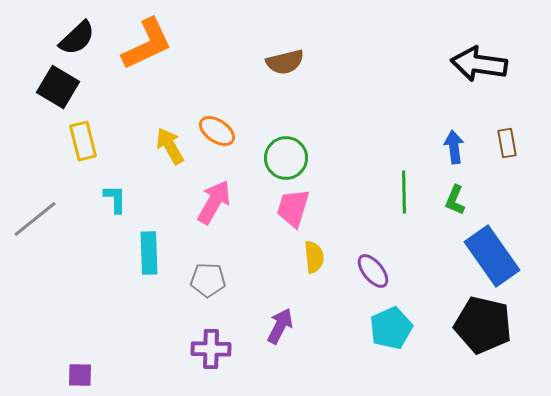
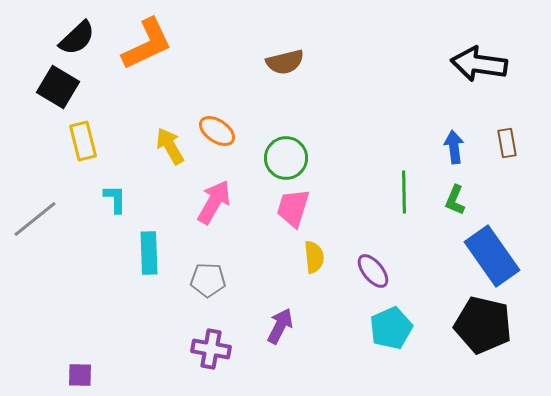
purple cross: rotated 9 degrees clockwise
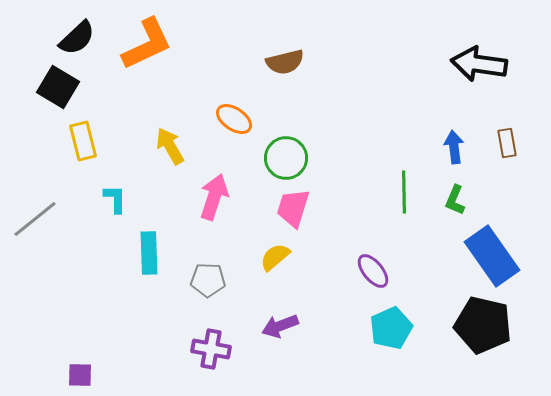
orange ellipse: moved 17 px right, 12 px up
pink arrow: moved 5 px up; rotated 12 degrees counterclockwise
yellow semicircle: moved 39 px left; rotated 124 degrees counterclockwise
purple arrow: rotated 138 degrees counterclockwise
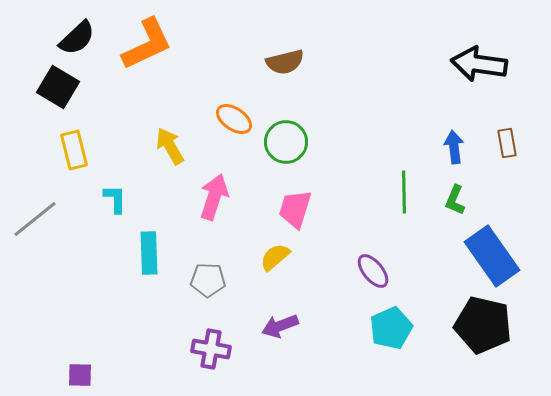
yellow rectangle: moved 9 px left, 9 px down
green circle: moved 16 px up
pink trapezoid: moved 2 px right, 1 px down
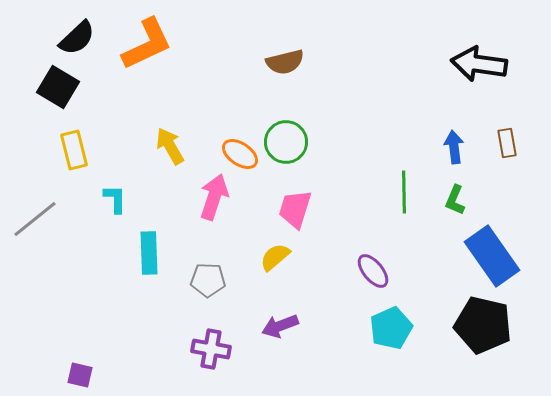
orange ellipse: moved 6 px right, 35 px down
purple square: rotated 12 degrees clockwise
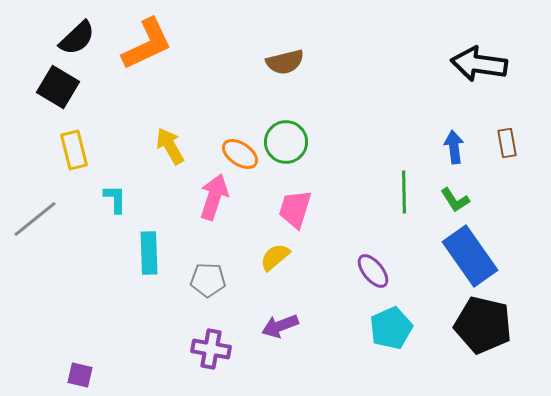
green L-shape: rotated 56 degrees counterclockwise
blue rectangle: moved 22 px left
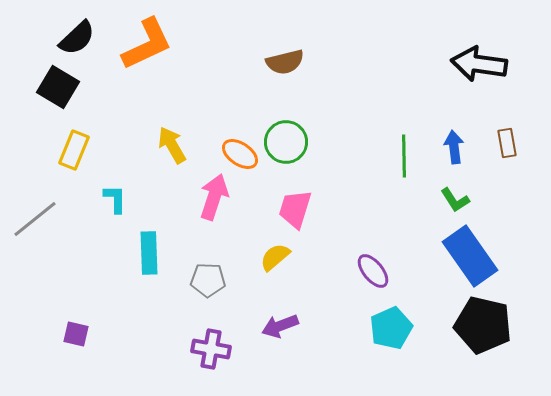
yellow arrow: moved 2 px right, 1 px up
yellow rectangle: rotated 36 degrees clockwise
green line: moved 36 px up
purple square: moved 4 px left, 41 px up
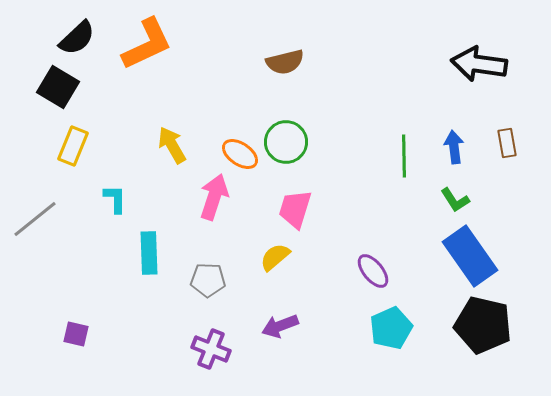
yellow rectangle: moved 1 px left, 4 px up
purple cross: rotated 12 degrees clockwise
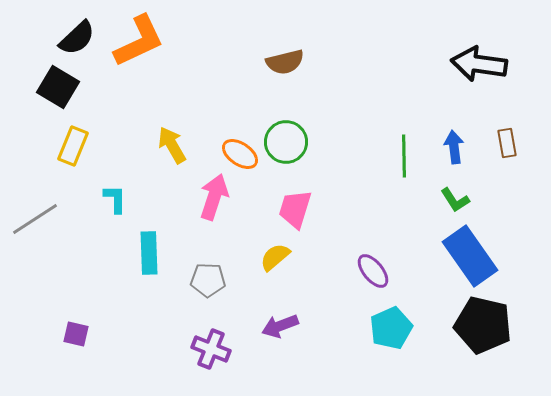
orange L-shape: moved 8 px left, 3 px up
gray line: rotated 6 degrees clockwise
